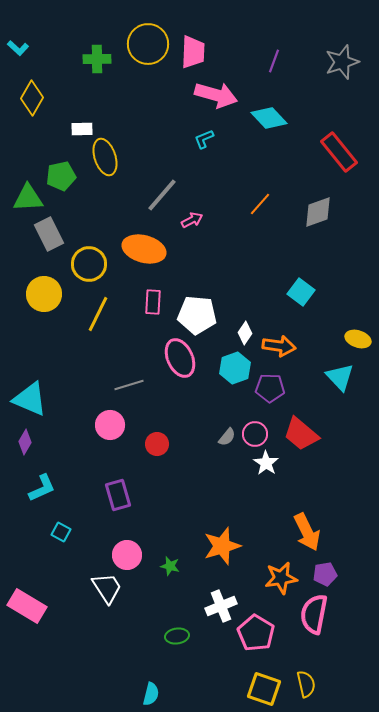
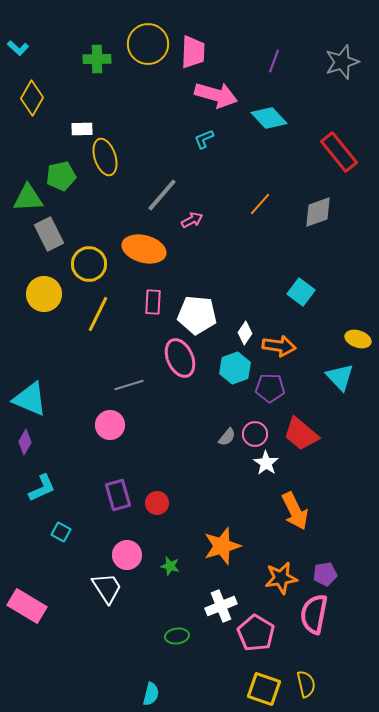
red circle at (157, 444): moved 59 px down
orange arrow at (307, 532): moved 12 px left, 21 px up
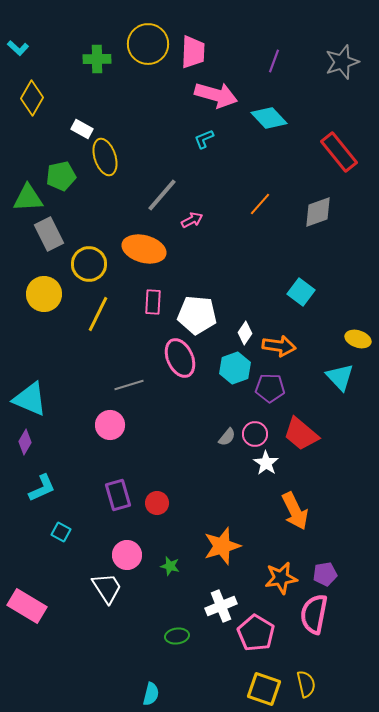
white rectangle at (82, 129): rotated 30 degrees clockwise
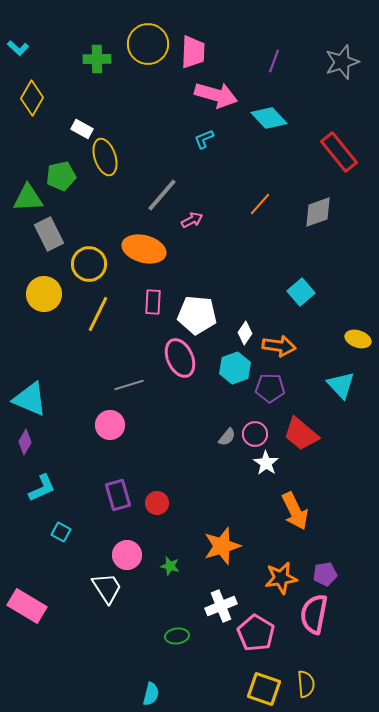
cyan square at (301, 292): rotated 12 degrees clockwise
cyan triangle at (340, 377): moved 1 px right, 8 px down
yellow semicircle at (306, 684): rotated 8 degrees clockwise
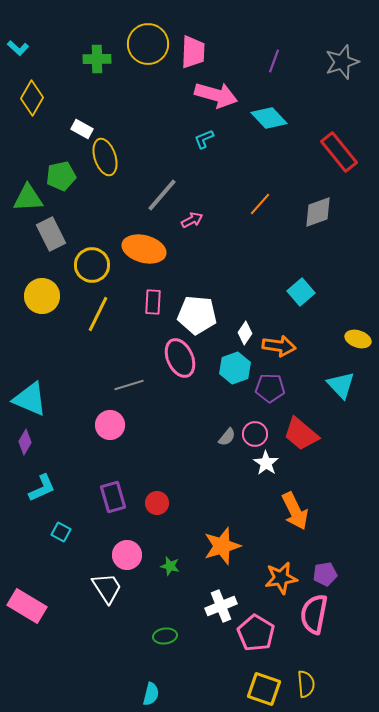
gray rectangle at (49, 234): moved 2 px right
yellow circle at (89, 264): moved 3 px right, 1 px down
yellow circle at (44, 294): moved 2 px left, 2 px down
purple rectangle at (118, 495): moved 5 px left, 2 px down
green ellipse at (177, 636): moved 12 px left
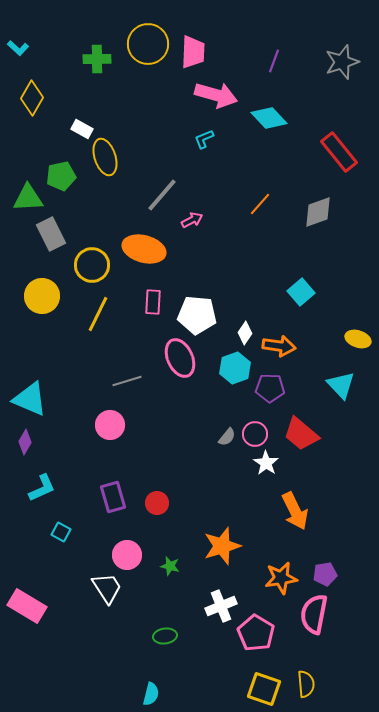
gray line at (129, 385): moved 2 px left, 4 px up
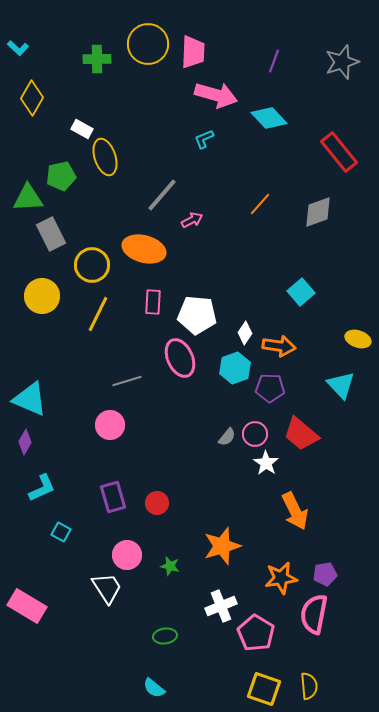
yellow semicircle at (306, 684): moved 3 px right, 2 px down
cyan semicircle at (151, 694): moved 3 px right, 6 px up; rotated 115 degrees clockwise
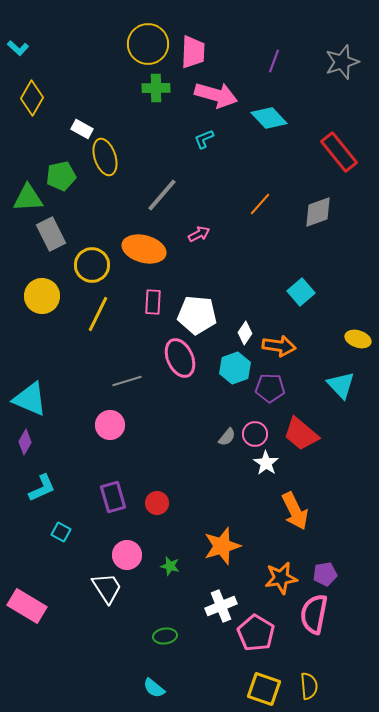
green cross at (97, 59): moved 59 px right, 29 px down
pink arrow at (192, 220): moved 7 px right, 14 px down
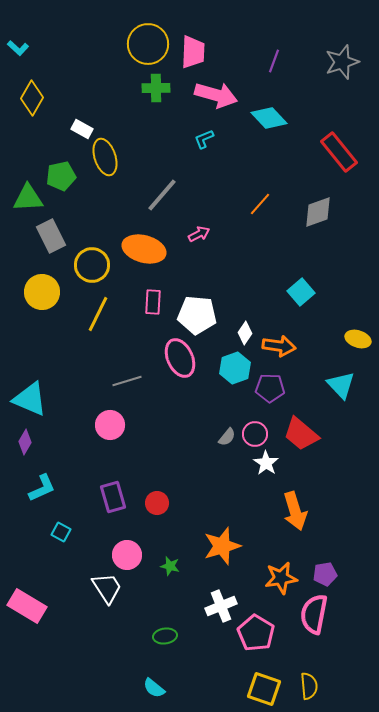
gray rectangle at (51, 234): moved 2 px down
yellow circle at (42, 296): moved 4 px up
orange arrow at (295, 511): rotated 9 degrees clockwise
